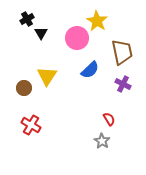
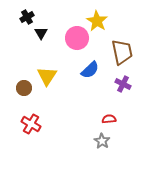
black cross: moved 2 px up
red semicircle: rotated 64 degrees counterclockwise
red cross: moved 1 px up
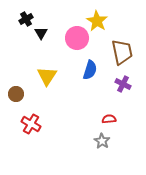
black cross: moved 1 px left, 2 px down
blue semicircle: rotated 30 degrees counterclockwise
brown circle: moved 8 px left, 6 px down
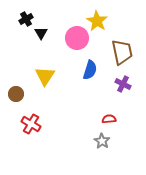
yellow triangle: moved 2 px left
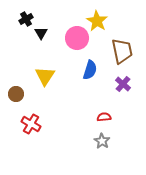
brown trapezoid: moved 1 px up
purple cross: rotated 14 degrees clockwise
red semicircle: moved 5 px left, 2 px up
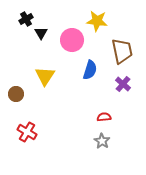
yellow star: rotated 25 degrees counterclockwise
pink circle: moved 5 px left, 2 px down
red cross: moved 4 px left, 8 px down
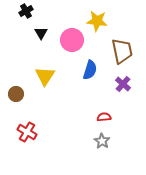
black cross: moved 8 px up
